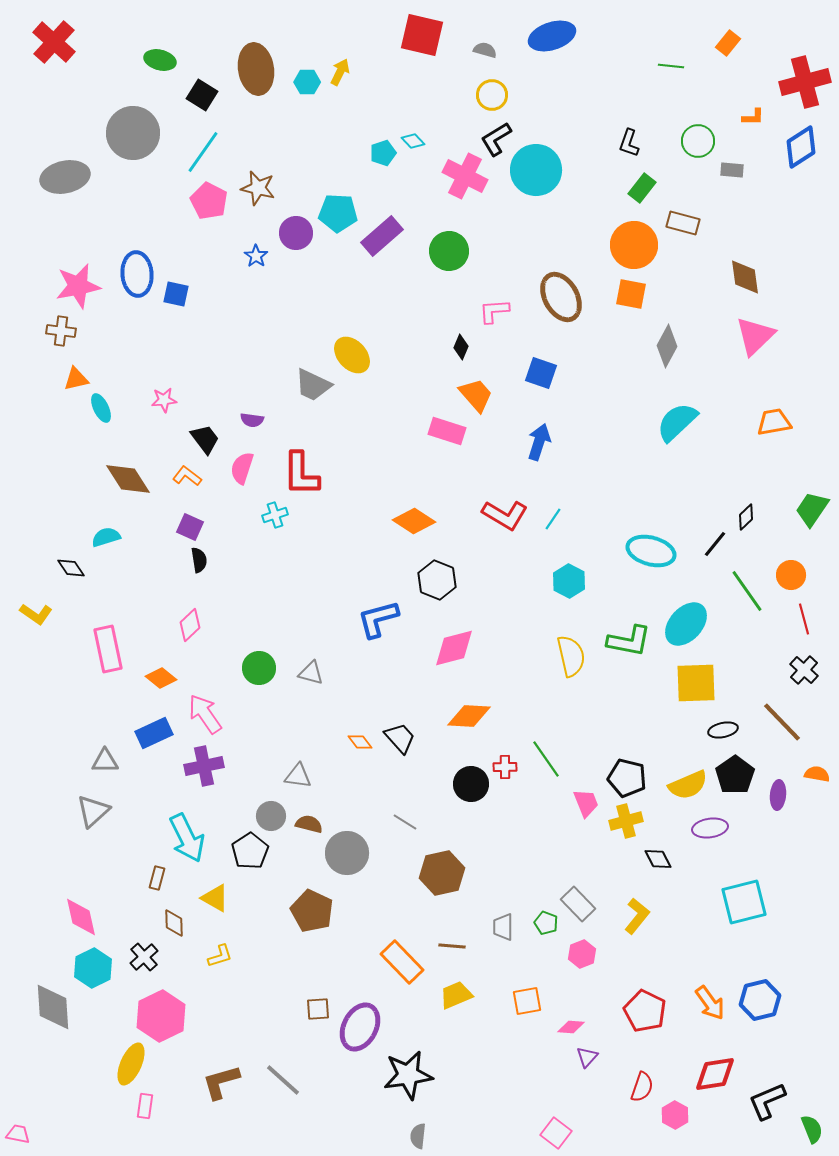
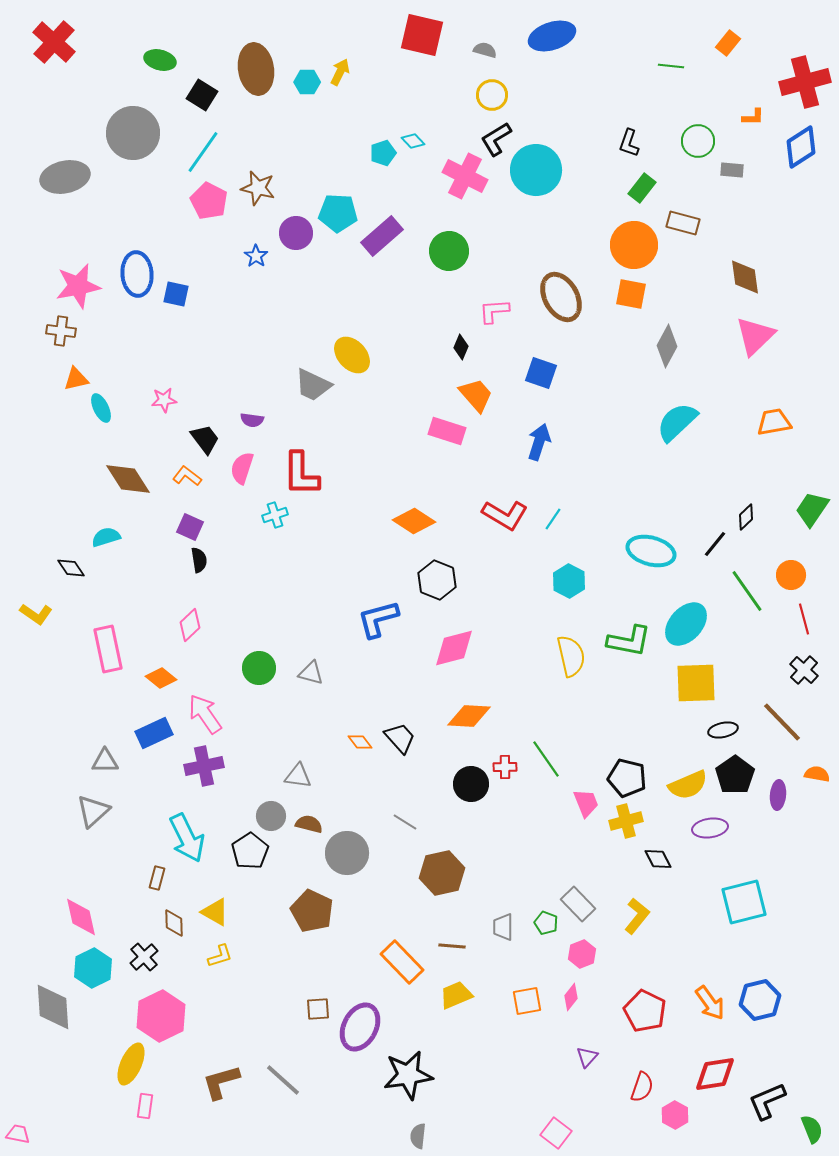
yellow triangle at (215, 898): moved 14 px down
pink diamond at (571, 1027): moved 30 px up; rotated 56 degrees counterclockwise
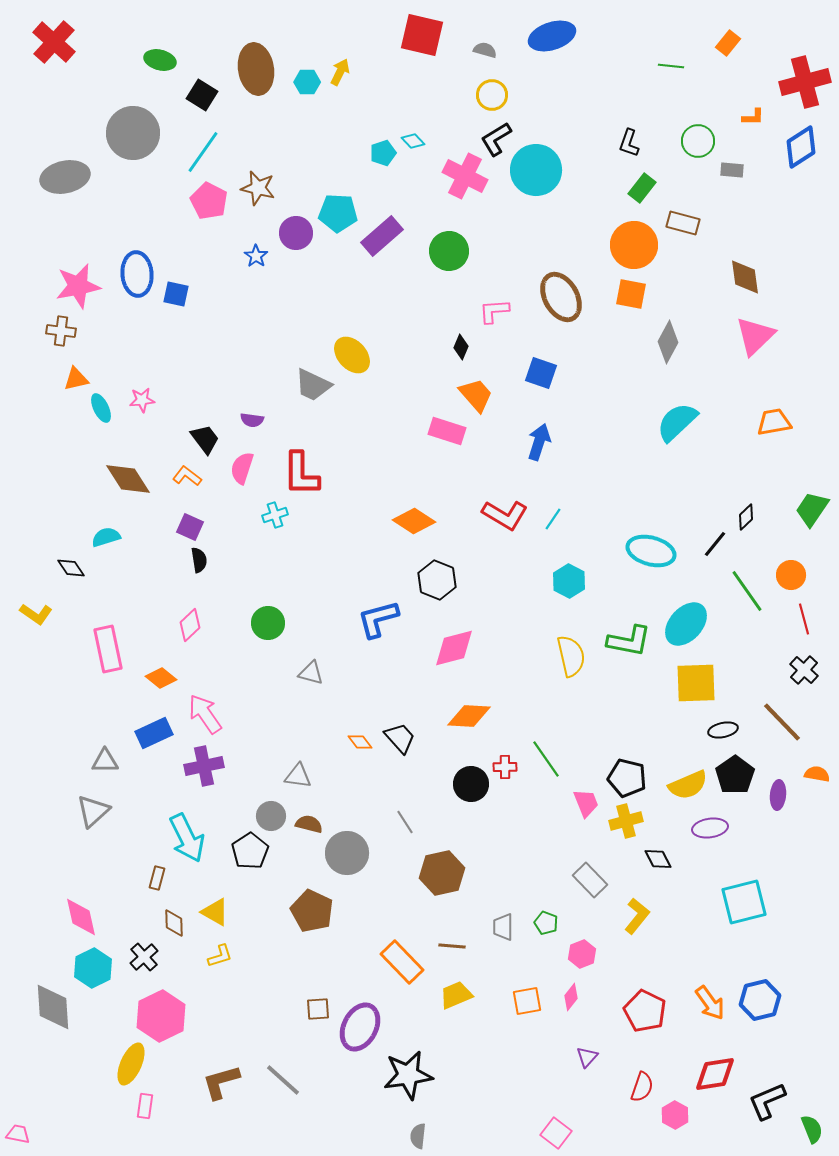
gray diamond at (667, 346): moved 1 px right, 4 px up
pink star at (164, 400): moved 22 px left
green circle at (259, 668): moved 9 px right, 45 px up
gray line at (405, 822): rotated 25 degrees clockwise
gray rectangle at (578, 904): moved 12 px right, 24 px up
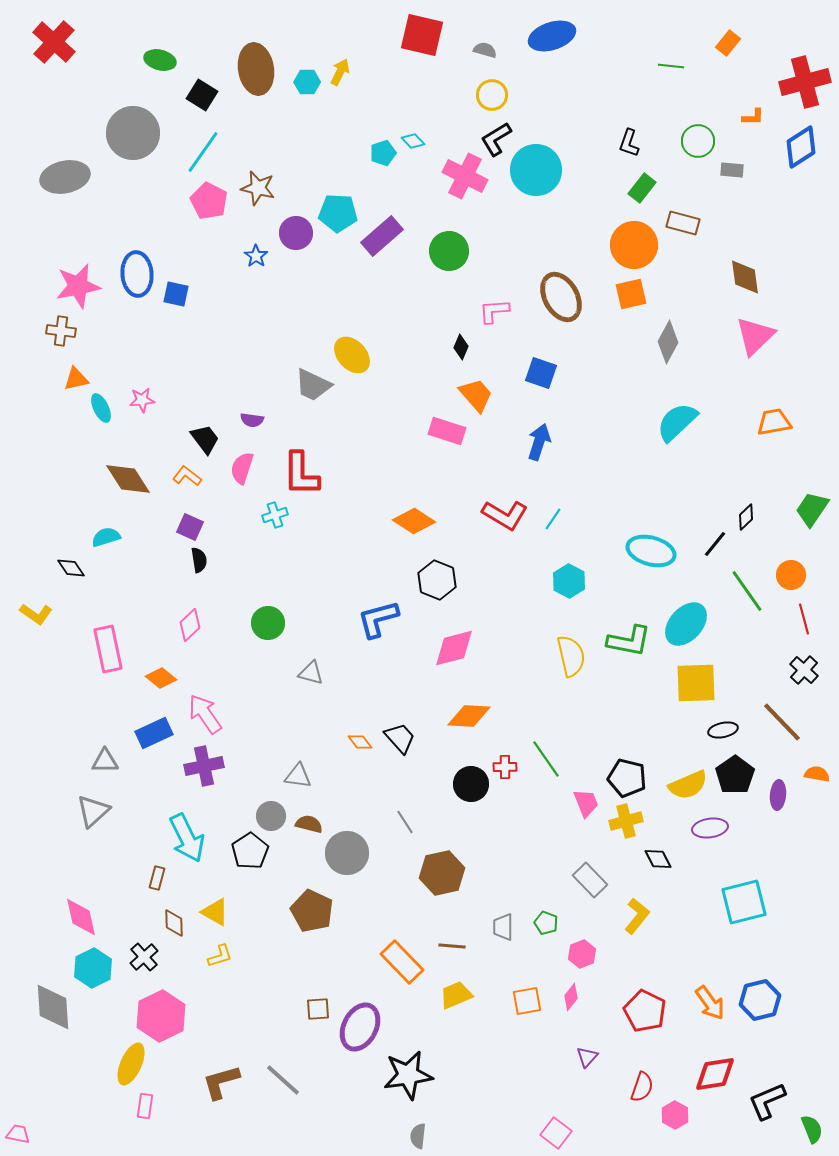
orange square at (631, 294): rotated 24 degrees counterclockwise
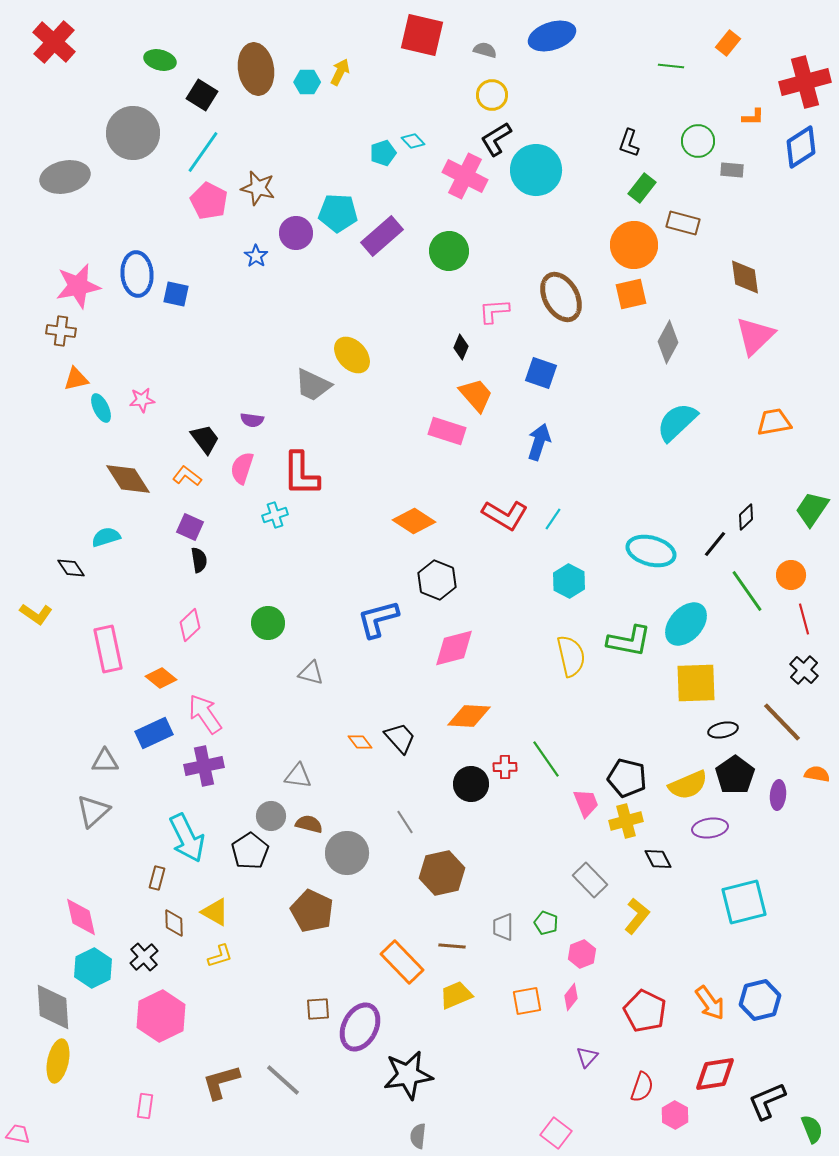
yellow ellipse at (131, 1064): moved 73 px left, 3 px up; rotated 12 degrees counterclockwise
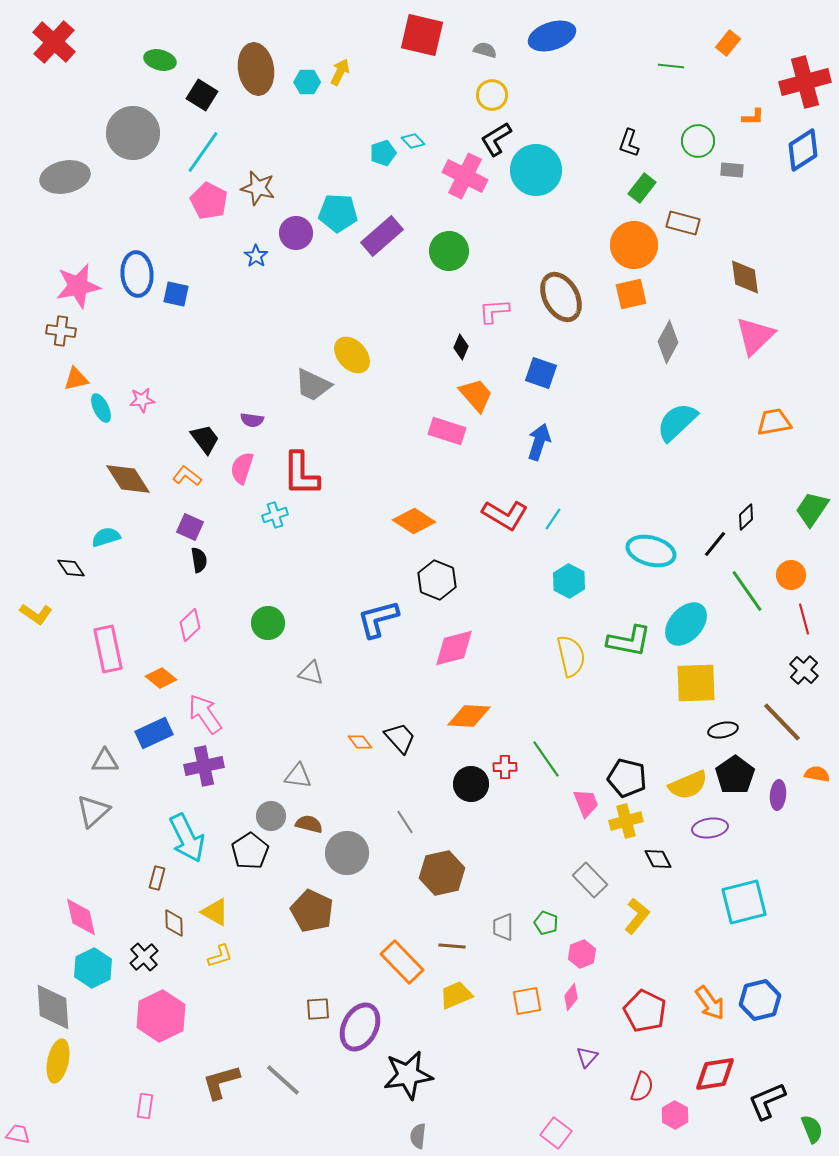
blue diamond at (801, 147): moved 2 px right, 3 px down
